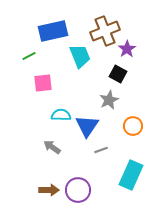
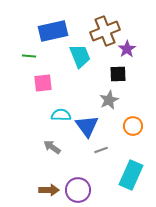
green line: rotated 32 degrees clockwise
black square: rotated 30 degrees counterclockwise
blue triangle: rotated 10 degrees counterclockwise
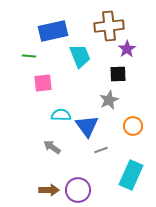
brown cross: moved 4 px right, 5 px up; rotated 16 degrees clockwise
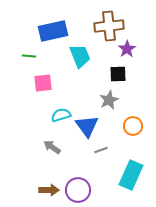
cyan semicircle: rotated 18 degrees counterclockwise
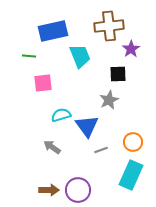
purple star: moved 4 px right
orange circle: moved 16 px down
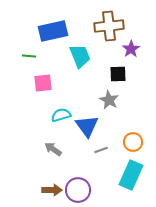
gray star: rotated 18 degrees counterclockwise
gray arrow: moved 1 px right, 2 px down
brown arrow: moved 3 px right
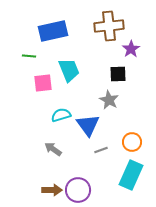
cyan trapezoid: moved 11 px left, 14 px down
blue triangle: moved 1 px right, 1 px up
orange circle: moved 1 px left
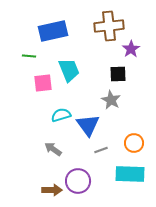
gray star: moved 2 px right
orange circle: moved 2 px right, 1 px down
cyan rectangle: moved 1 px left, 1 px up; rotated 68 degrees clockwise
purple circle: moved 9 px up
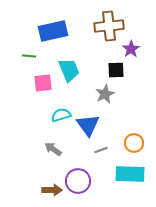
black square: moved 2 px left, 4 px up
gray star: moved 6 px left, 6 px up; rotated 18 degrees clockwise
